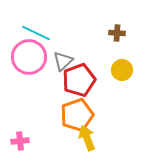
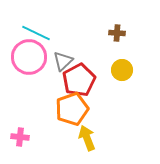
red pentagon: rotated 8 degrees counterclockwise
orange pentagon: moved 5 px left, 6 px up
pink cross: moved 4 px up; rotated 12 degrees clockwise
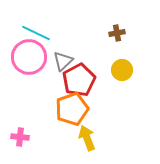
brown cross: rotated 14 degrees counterclockwise
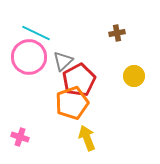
yellow circle: moved 12 px right, 6 px down
orange pentagon: moved 6 px up
pink cross: rotated 12 degrees clockwise
